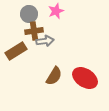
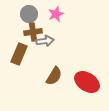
pink star: moved 3 px down
brown cross: moved 1 px left, 1 px down
brown rectangle: moved 3 px right, 3 px down; rotated 35 degrees counterclockwise
red ellipse: moved 2 px right, 4 px down
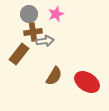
brown rectangle: rotated 15 degrees clockwise
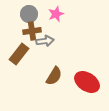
brown cross: moved 1 px left, 1 px up
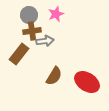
gray circle: moved 1 px down
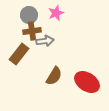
pink star: moved 1 px up
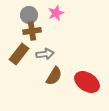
gray arrow: moved 13 px down
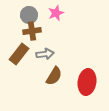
red ellipse: rotated 65 degrees clockwise
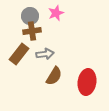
gray circle: moved 1 px right, 1 px down
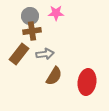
pink star: rotated 21 degrees clockwise
